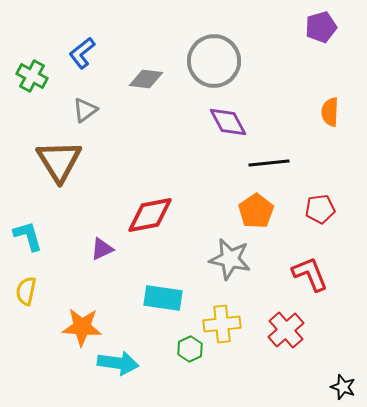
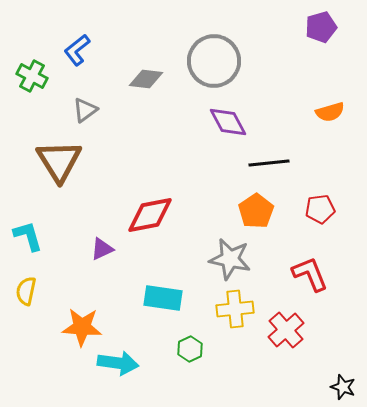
blue L-shape: moved 5 px left, 3 px up
orange semicircle: rotated 108 degrees counterclockwise
yellow cross: moved 13 px right, 15 px up
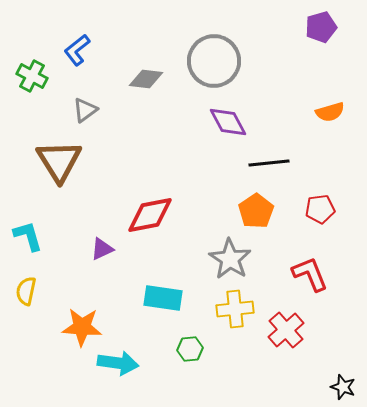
gray star: rotated 21 degrees clockwise
green hexagon: rotated 20 degrees clockwise
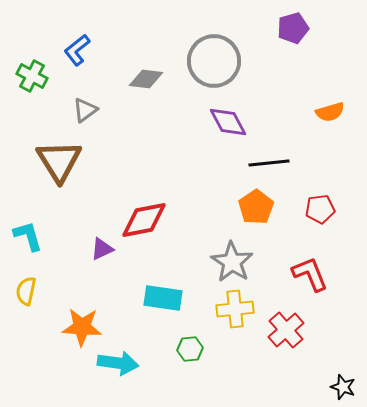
purple pentagon: moved 28 px left, 1 px down
orange pentagon: moved 4 px up
red diamond: moved 6 px left, 5 px down
gray star: moved 2 px right, 3 px down
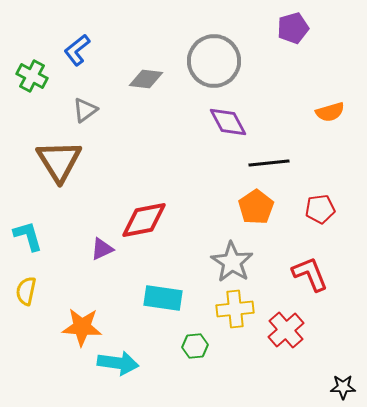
green hexagon: moved 5 px right, 3 px up
black star: rotated 20 degrees counterclockwise
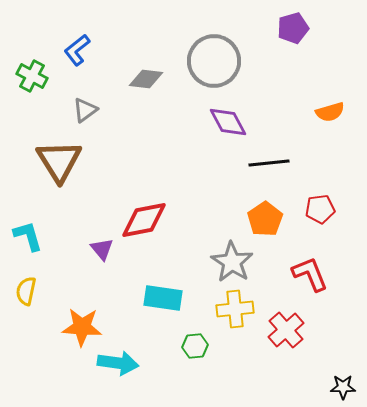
orange pentagon: moved 9 px right, 12 px down
purple triangle: rotated 45 degrees counterclockwise
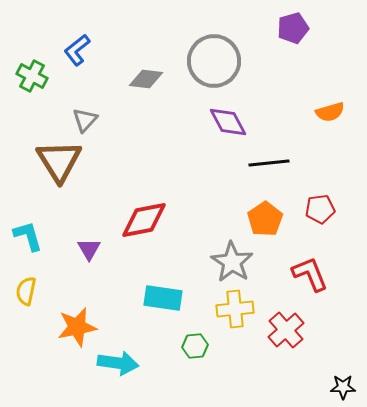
gray triangle: moved 10 px down; rotated 12 degrees counterclockwise
purple triangle: moved 13 px left; rotated 10 degrees clockwise
orange star: moved 5 px left; rotated 15 degrees counterclockwise
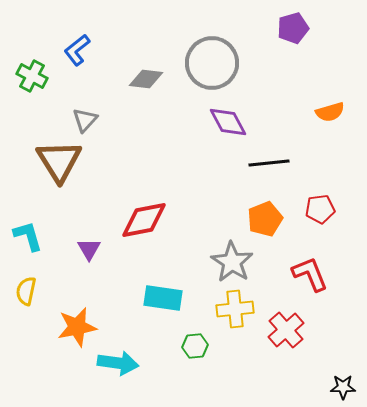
gray circle: moved 2 px left, 2 px down
orange pentagon: rotated 12 degrees clockwise
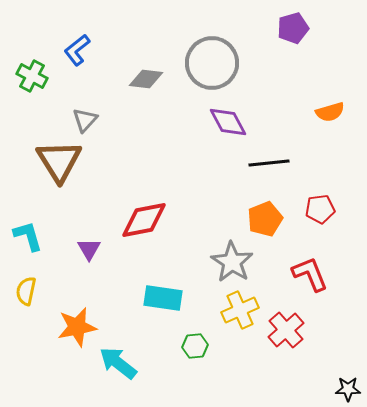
yellow cross: moved 5 px right, 1 px down; rotated 18 degrees counterclockwise
cyan arrow: rotated 150 degrees counterclockwise
black star: moved 5 px right, 2 px down
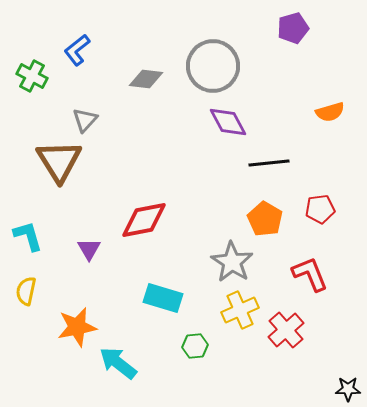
gray circle: moved 1 px right, 3 px down
orange pentagon: rotated 20 degrees counterclockwise
cyan rectangle: rotated 9 degrees clockwise
